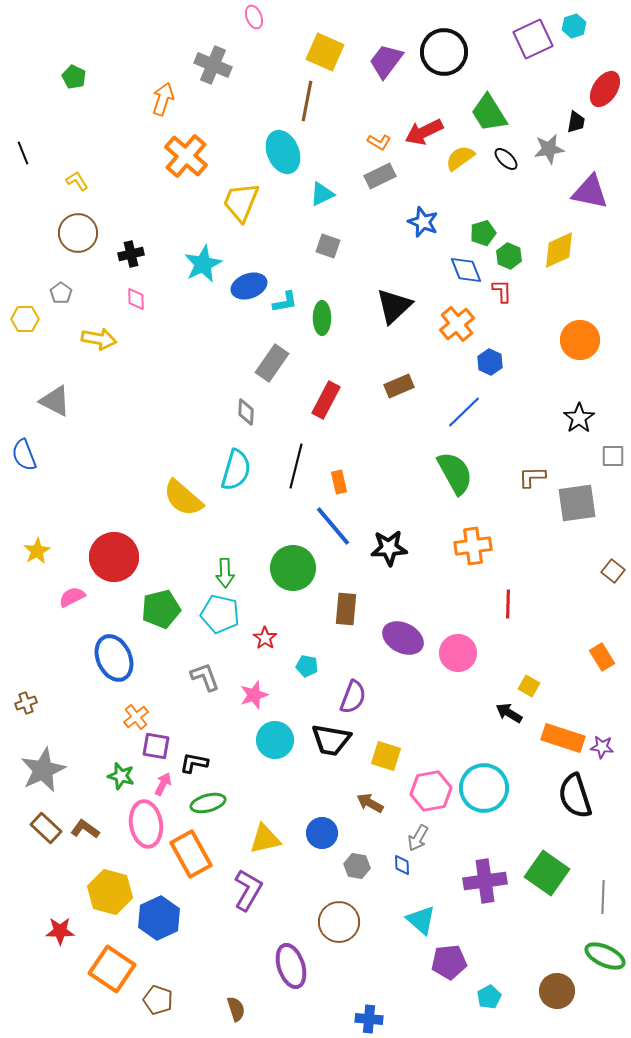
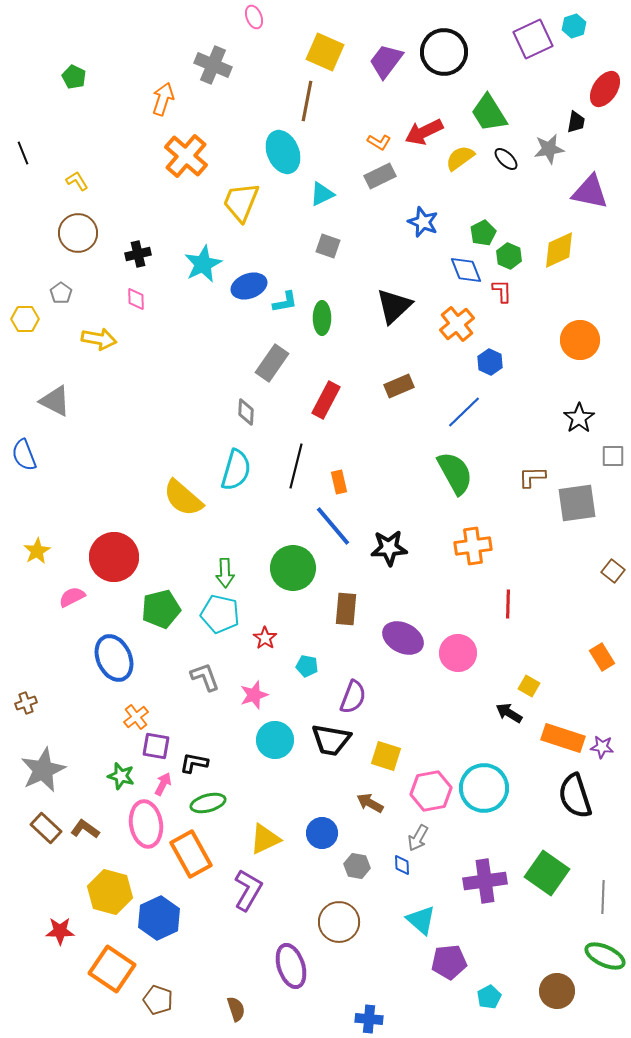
green pentagon at (483, 233): rotated 10 degrees counterclockwise
black cross at (131, 254): moved 7 px right
yellow triangle at (265, 839): rotated 12 degrees counterclockwise
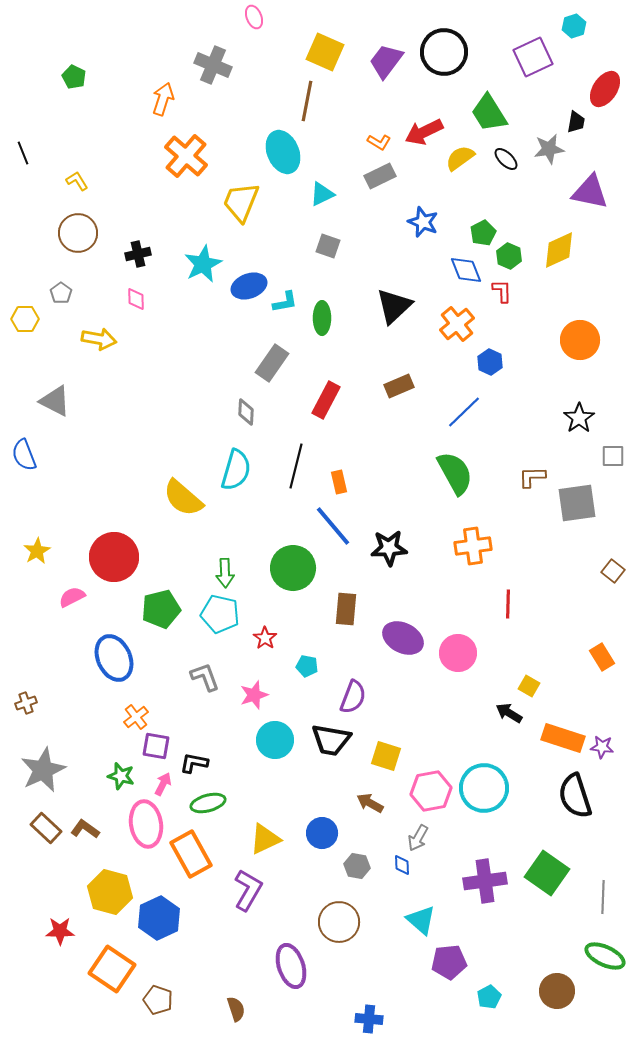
purple square at (533, 39): moved 18 px down
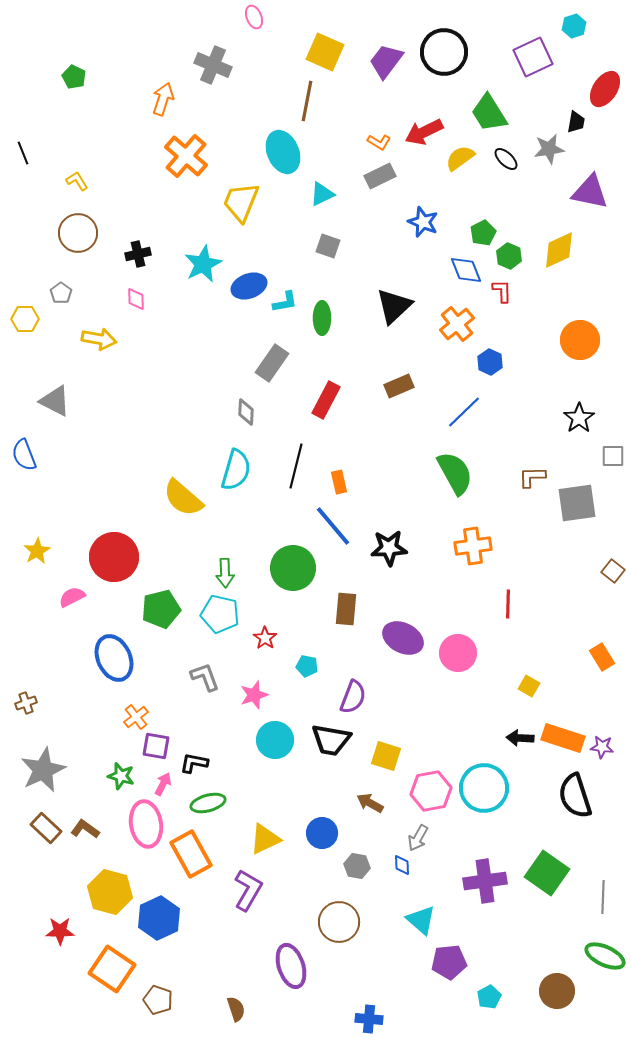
black arrow at (509, 713): moved 11 px right, 25 px down; rotated 28 degrees counterclockwise
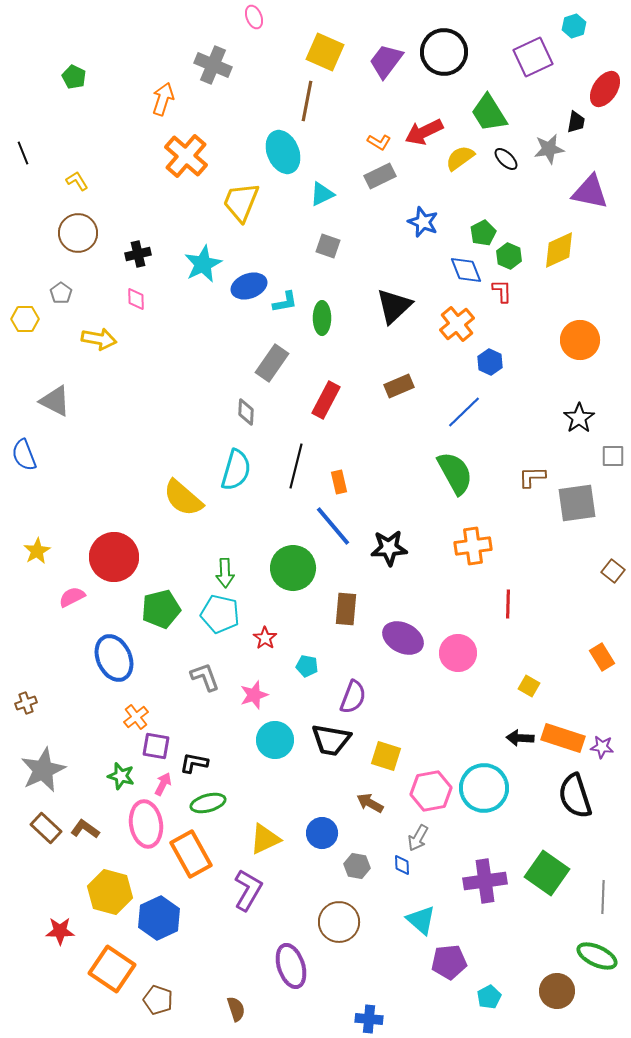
green ellipse at (605, 956): moved 8 px left
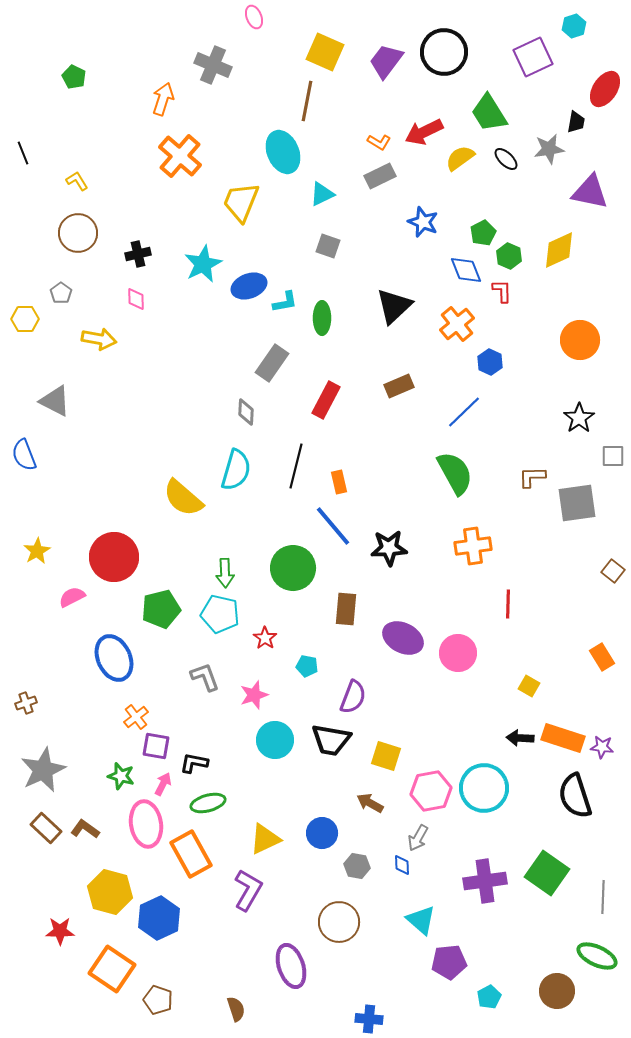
orange cross at (186, 156): moved 6 px left
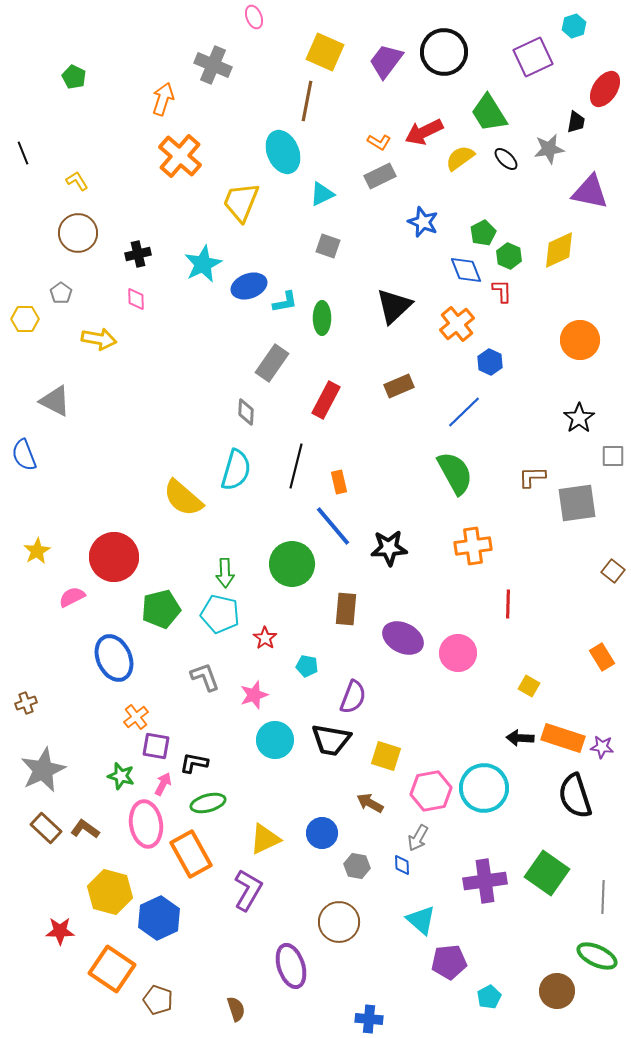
green circle at (293, 568): moved 1 px left, 4 px up
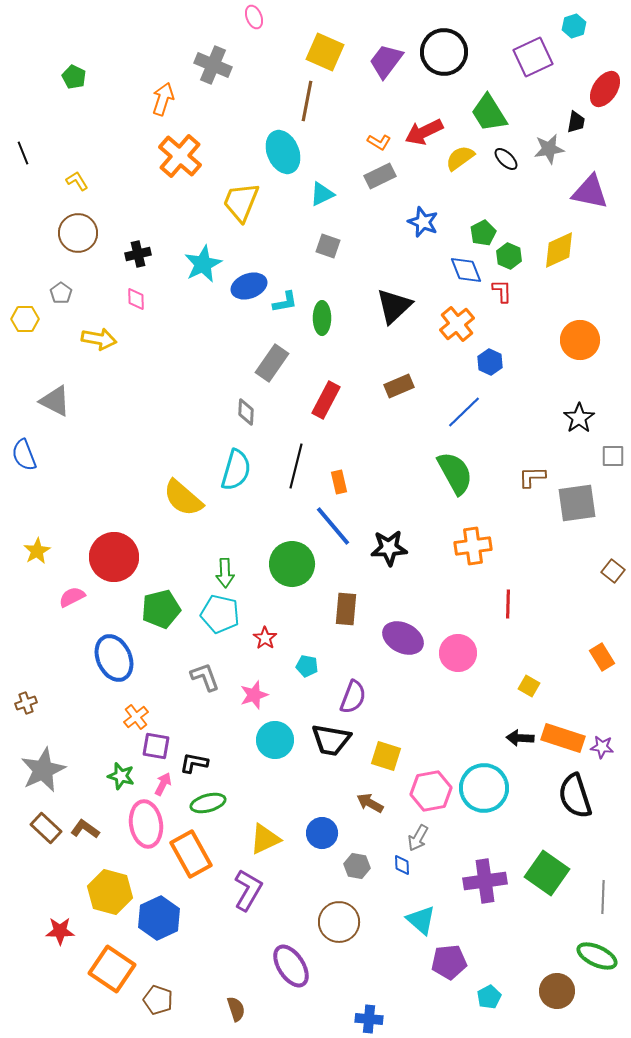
purple ellipse at (291, 966): rotated 15 degrees counterclockwise
